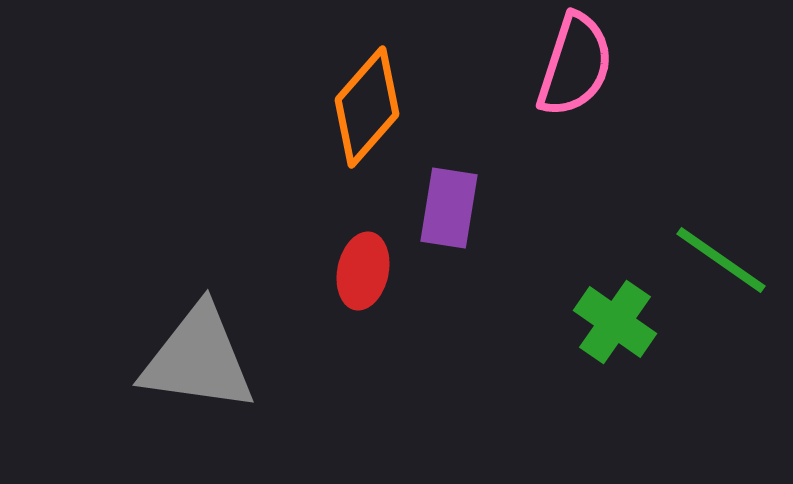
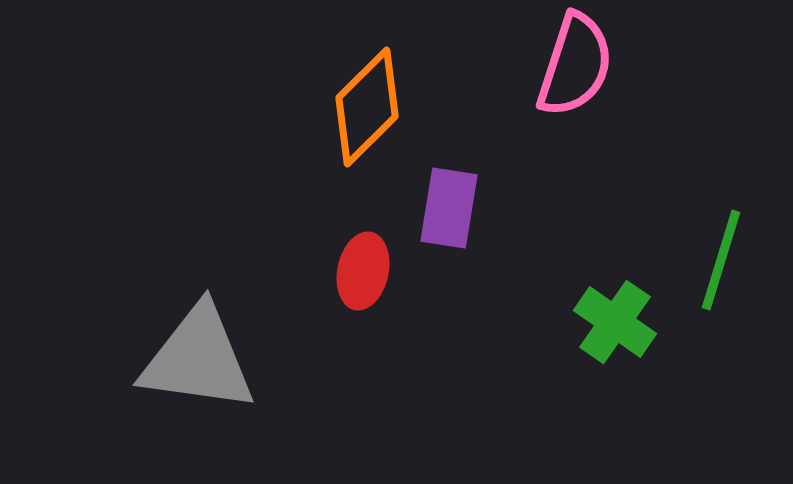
orange diamond: rotated 4 degrees clockwise
green line: rotated 72 degrees clockwise
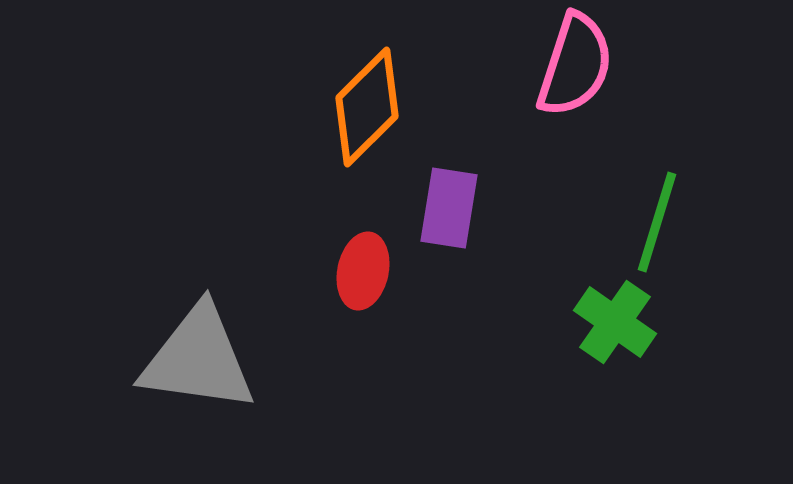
green line: moved 64 px left, 38 px up
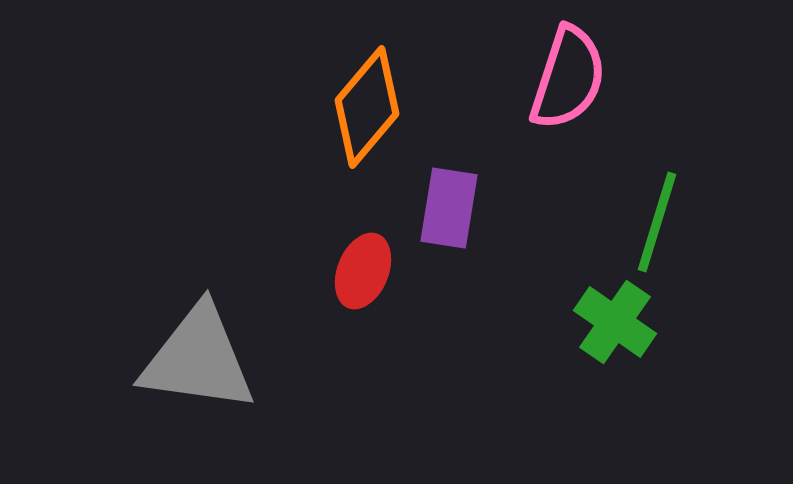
pink semicircle: moved 7 px left, 13 px down
orange diamond: rotated 5 degrees counterclockwise
red ellipse: rotated 10 degrees clockwise
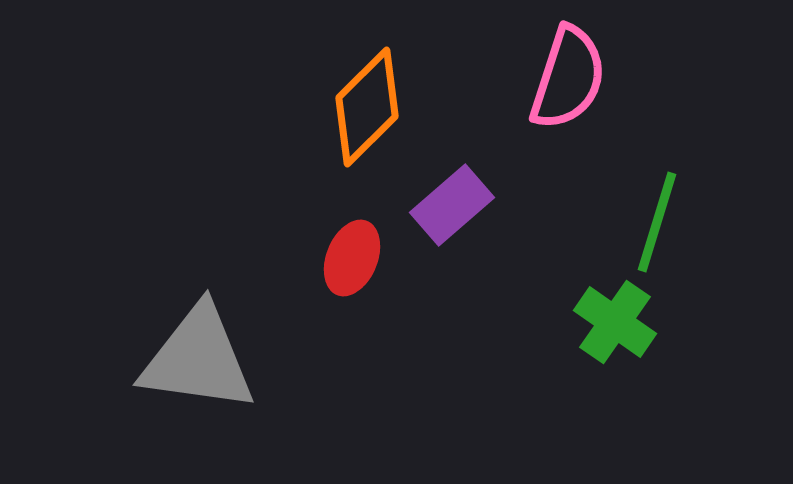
orange diamond: rotated 5 degrees clockwise
purple rectangle: moved 3 px right, 3 px up; rotated 40 degrees clockwise
red ellipse: moved 11 px left, 13 px up
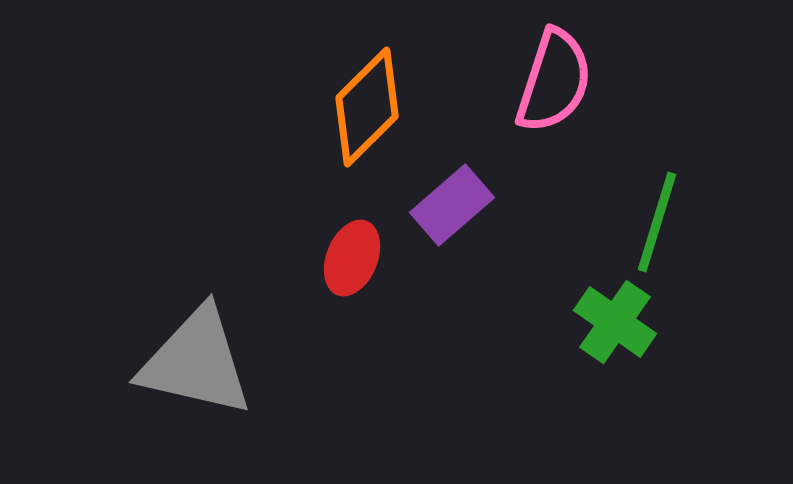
pink semicircle: moved 14 px left, 3 px down
gray triangle: moved 2 px left, 3 px down; rotated 5 degrees clockwise
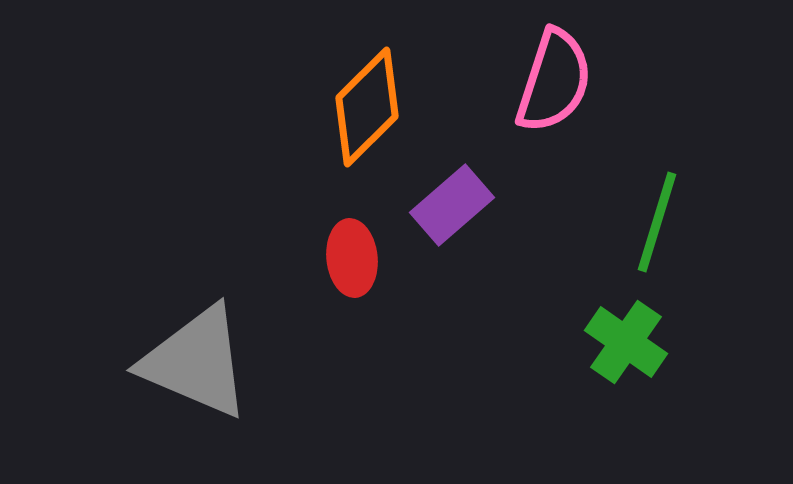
red ellipse: rotated 28 degrees counterclockwise
green cross: moved 11 px right, 20 px down
gray triangle: rotated 10 degrees clockwise
